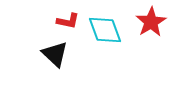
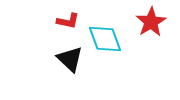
cyan diamond: moved 9 px down
black triangle: moved 15 px right, 5 px down
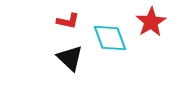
cyan diamond: moved 5 px right, 1 px up
black triangle: moved 1 px up
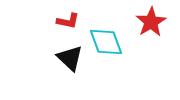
cyan diamond: moved 4 px left, 4 px down
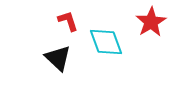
red L-shape: rotated 120 degrees counterclockwise
black triangle: moved 12 px left
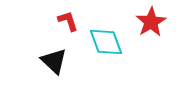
black triangle: moved 4 px left, 3 px down
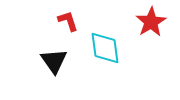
cyan diamond: moved 1 px left, 6 px down; rotated 12 degrees clockwise
black triangle: rotated 12 degrees clockwise
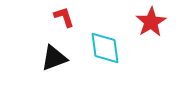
red L-shape: moved 4 px left, 4 px up
black triangle: moved 3 px up; rotated 44 degrees clockwise
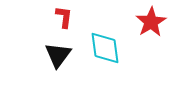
red L-shape: rotated 25 degrees clockwise
black triangle: moved 4 px right, 3 px up; rotated 32 degrees counterclockwise
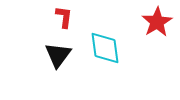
red star: moved 6 px right
